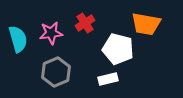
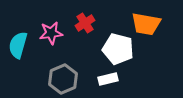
cyan semicircle: moved 6 px down; rotated 148 degrees counterclockwise
gray hexagon: moved 7 px right, 7 px down
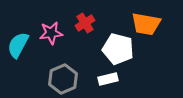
cyan semicircle: rotated 12 degrees clockwise
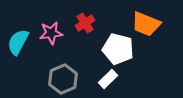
orange trapezoid: rotated 12 degrees clockwise
cyan semicircle: moved 3 px up
white rectangle: rotated 30 degrees counterclockwise
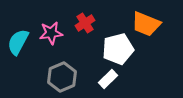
white pentagon: rotated 28 degrees counterclockwise
gray hexagon: moved 1 px left, 2 px up
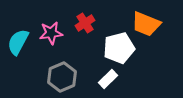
white pentagon: moved 1 px right, 1 px up
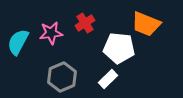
white pentagon: rotated 20 degrees clockwise
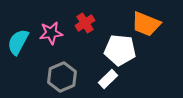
white pentagon: moved 1 px right, 2 px down
